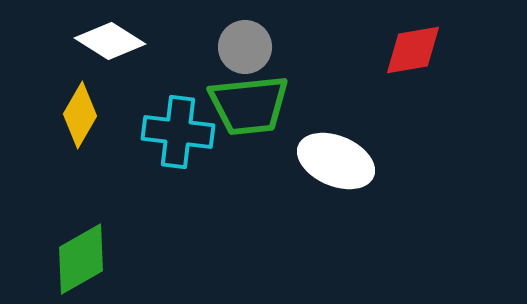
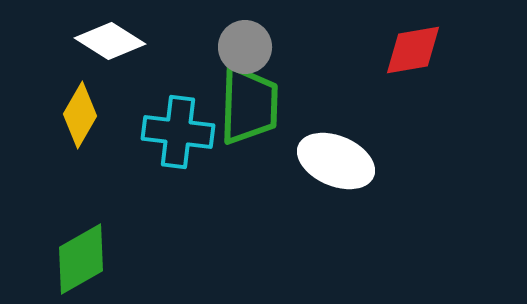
green trapezoid: rotated 82 degrees counterclockwise
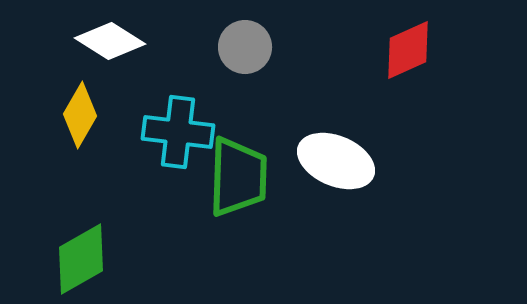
red diamond: moved 5 px left; rotated 14 degrees counterclockwise
green trapezoid: moved 11 px left, 72 px down
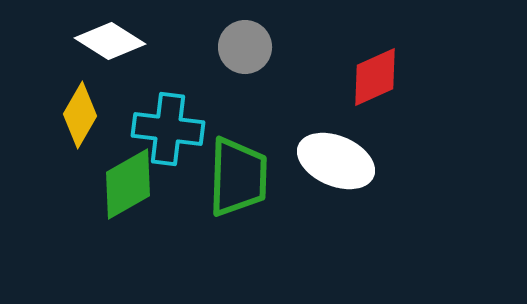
red diamond: moved 33 px left, 27 px down
cyan cross: moved 10 px left, 3 px up
green diamond: moved 47 px right, 75 px up
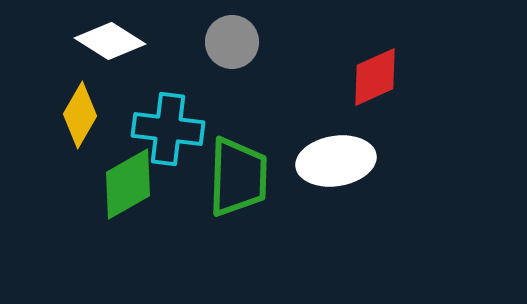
gray circle: moved 13 px left, 5 px up
white ellipse: rotated 32 degrees counterclockwise
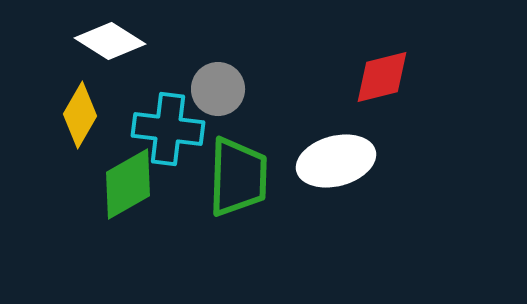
gray circle: moved 14 px left, 47 px down
red diamond: moved 7 px right; rotated 10 degrees clockwise
white ellipse: rotated 6 degrees counterclockwise
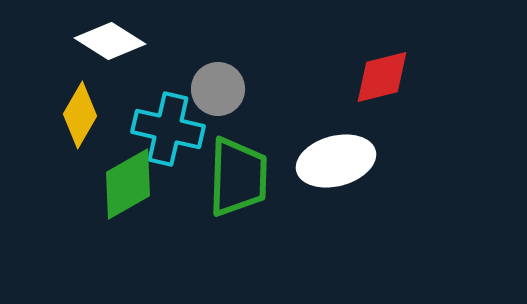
cyan cross: rotated 6 degrees clockwise
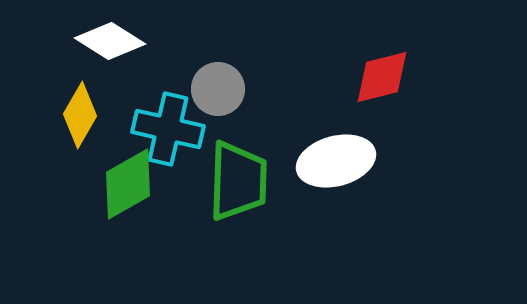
green trapezoid: moved 4 px down
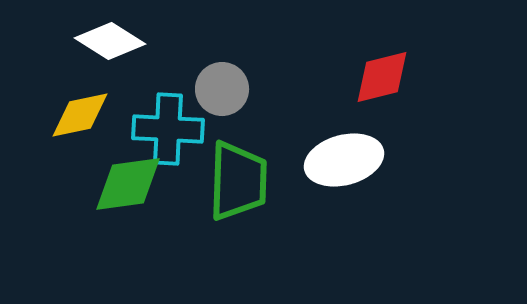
gray circle: moved 4 px right
yellow diamond: rotated 48 degrees clockwise
cyan cross: rotated 10 degrees counterclockwise
white ellipse: moved 8 px right, 1 px up
green diamond: rotated 22 degrees clockwise
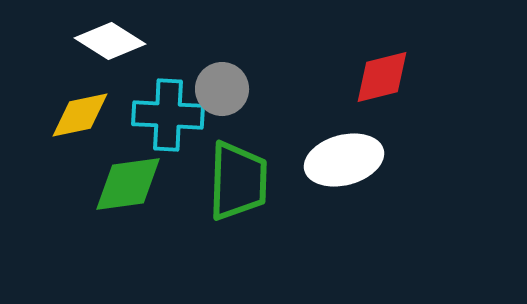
cyan cross: moved 14 px up
